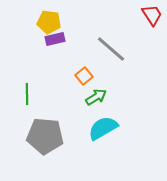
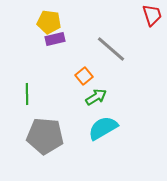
red trapezoid: rotated 15 degrees clockwise
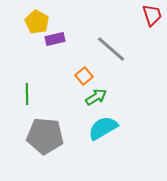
yellow pentagon: moved 12 px left; rotated 20 degrees clockwise
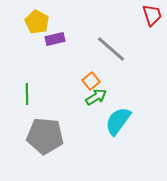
orange square: moved 7 px right, 5 px down
cyan semicircle: moved 15 px right, 7 px up; rotated 24 degrees counterclockwise
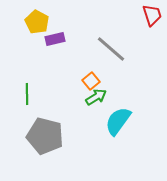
gray pentagon: rotated 9 degrees clockwise
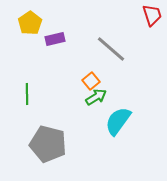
yellow pentagon: moved 7 px left, 1 px down; rotated 10 degrees clockwise
gray pentagon: moved 3 px right, 8 px down
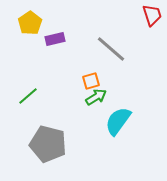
orange square: rotated 24 degrees clockwise
green line: moved 1 px right, 2 px down; rotated 50 degrees clockwise
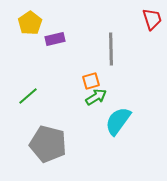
red trapezoid: moved 4 px down
gray line: rotated 48 degrees clockwise
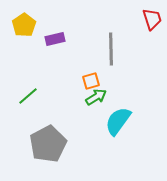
yellow pentagon: moved 6 px left, 2 px down
gray pentagon: rotated 30 degrees clockwise
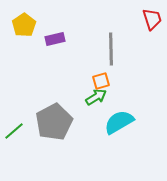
orange square: moved 10 px right
green line: moved 14 px left, 35 px down
cyan semicircle: moved 1 px right, 1 px down; rotated 24 degrees clockwise
gray pentagon: moved 6 px right, 22 px up
